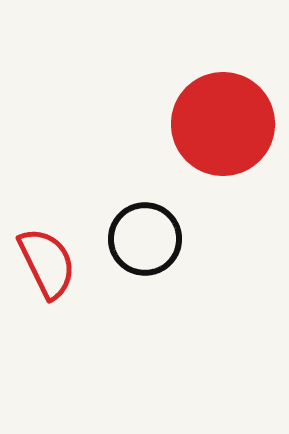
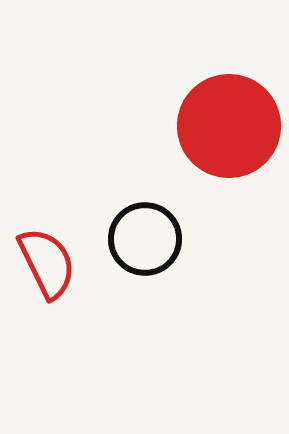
red circle: moved 6 px right, 2 px down
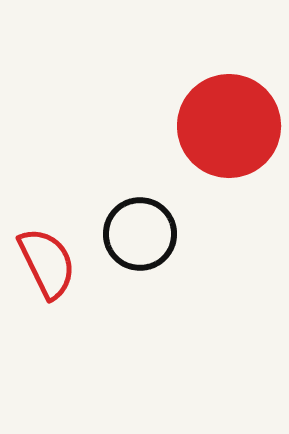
black circle: moved 5 px left, 5 px up
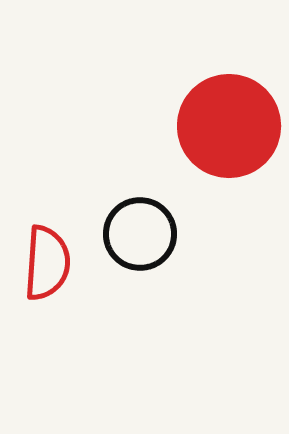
red semicircle: rotated 30 degrees clockwise
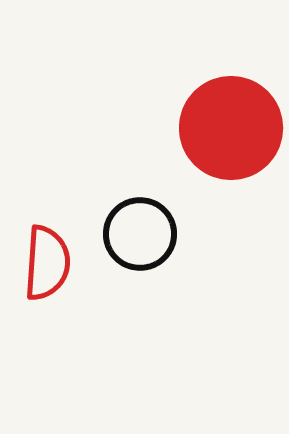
red circle: moved 2 px right, 2 px down
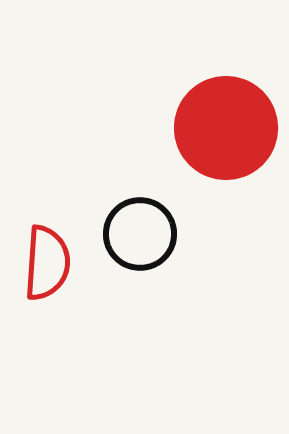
red circle: moved 5 px left
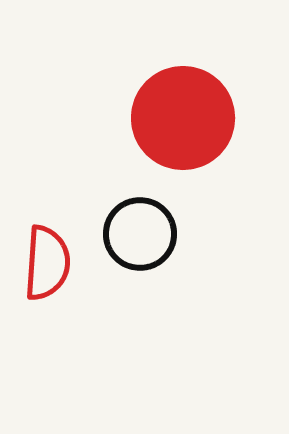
red circle: moved 43 px left, 10 px up
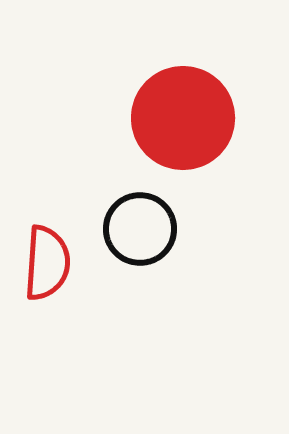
black circle: moved 5 px up
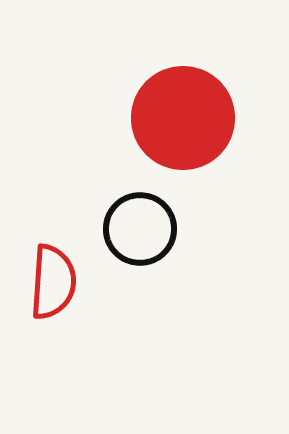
red semicircle: moved 6 px right, 19 px down
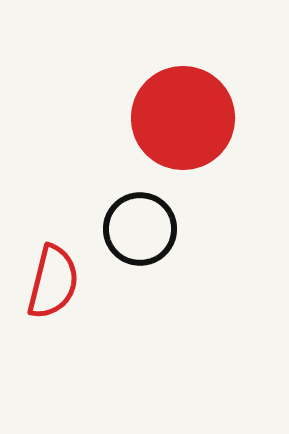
red semicircle: rotated 10 degrees clockwise
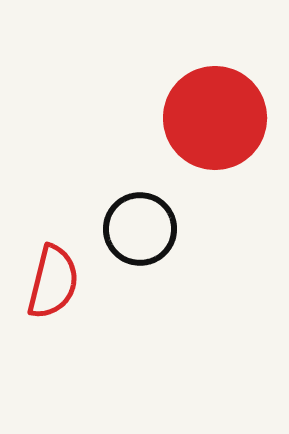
red circle: moved 32 px right
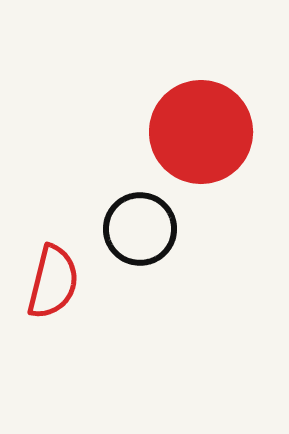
red circle: moved 14 px left, 14 px down
